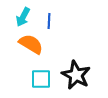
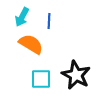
cyan arrow: moved 1 px left
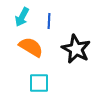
orange semicircle: moved 3 px down
black star: moved 26 px up
cyan square: moved 2 px left, 4 px down
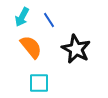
blue line: moved 1 px up; rotated 35 degrees counterclockwise
orange semicircle: rotated 20 degrees clockwise
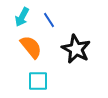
cyan square: moved 1 px left, 2 px up
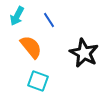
cyan arrow: moved 5 px left, 1 px up
black star: moved 8 px right, 4 px down
cyan square: rotated 20 degrees clockwise
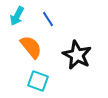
blue line: moved 1 px left, 1 px up
black star: moved 7 px left, 2 px down
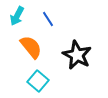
cyan square: rotated 20 degrees clockwise
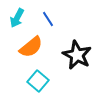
cyan arrow: moved 2 px down
orange semicircle: rotated 90 degrees clockwise
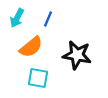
blue line: rotated 56 degrees clockwise
black star: rotated 16 degrees counterclockwise
cyan square: moved 3 px up; rotated 30 degrees counterclockwise
